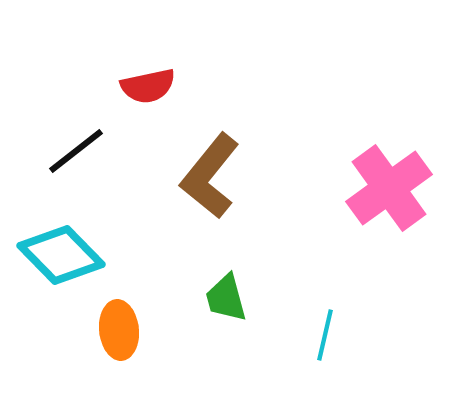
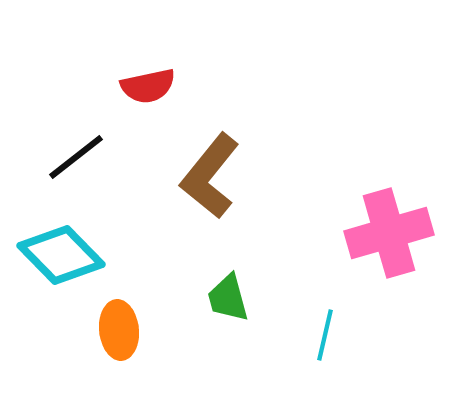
black line: moved 6 px down
pink cross: moved 45 px down; rotated 20 degrees clockwise
green trapezoid: moved 2 px right
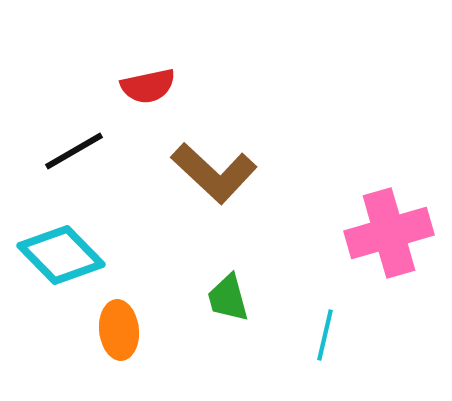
black line: moved 2 px left, 6 px up; rotated 8 degrees clockwise
brown L-shape: moved 4 px right, 3 px up; rotated 86 degrees counterclockwise
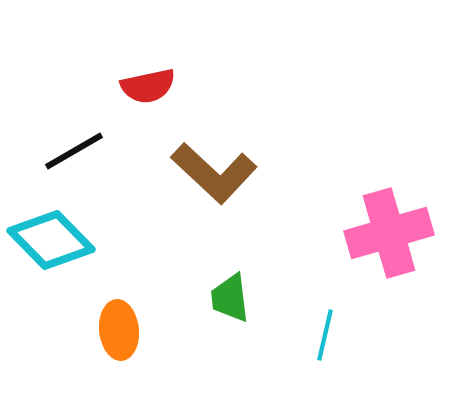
cyan diamond: moved 10 px left, 15 px up
green trapezoid: moved 2 px right; rotated 8 degrees clockwise
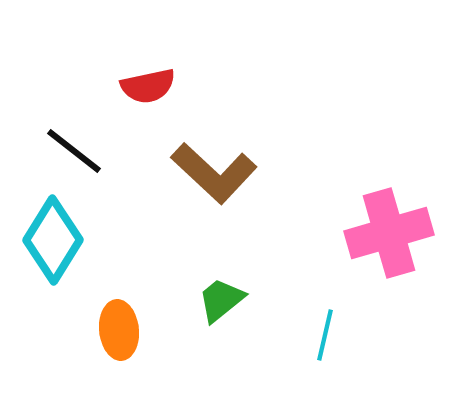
black line: rotated 68 degrees clockwise
cyan diamond: moved 2 px right; rotated 76 degrees clockwise
green trapezoid: moved 9 px left, 2 px down; rotated 58 degrees clockwise
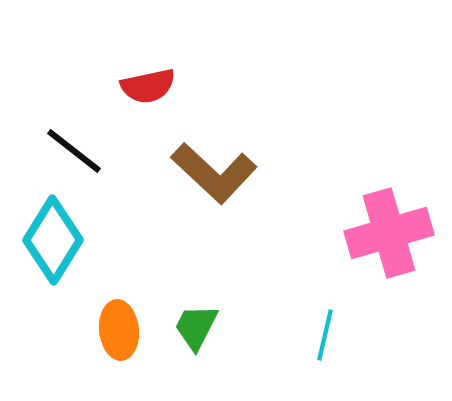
green trapezoid: moved 25 px left, 27 px down; rotated 24 degrees counterclockwise
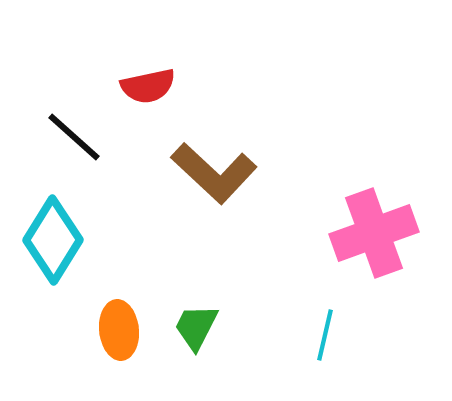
black line: moved 14 px up; rotated 4 degrees clockwise
pink cross: moved 15 px left; rotated 4 degrees counterclockwise
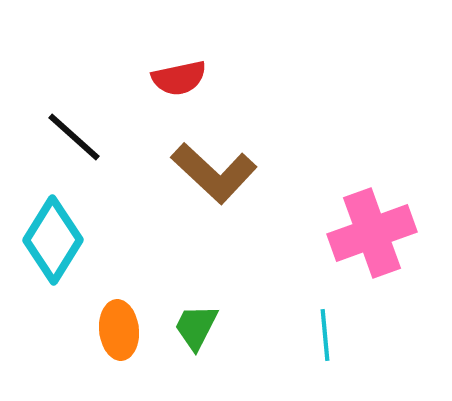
red semicircle: moved 31 px right, 8 px up
pink cross: moved 2 px left
cyan line: rotated 18 degrees counterclockwise
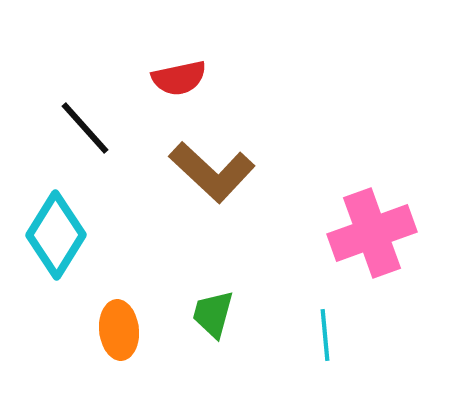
black line: moved 11 px right, 9 px up; rotated 6 degrees clockwise
brown L-shape: moved 2 px left, 1 px up
cyan diamond: moved 3 px right, 5 px up
green trapezoid: moved 17 px right, 13 px up; rotated 12 degrees counterclockwise
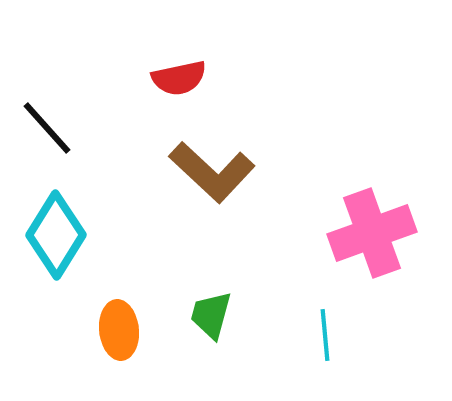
black line: moved 38 px left
green trapezoid: moved 2 px left, 1 px down
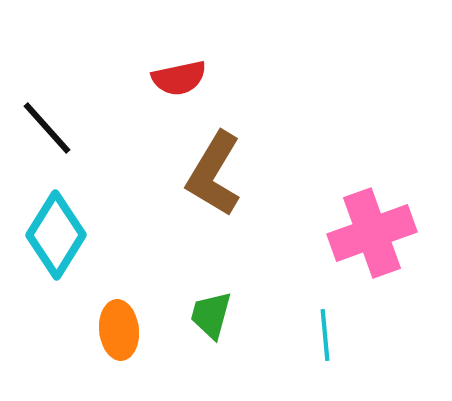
brown L-shape: moved 2 px right, 2 px down; rotated 78 degrees clockwise
